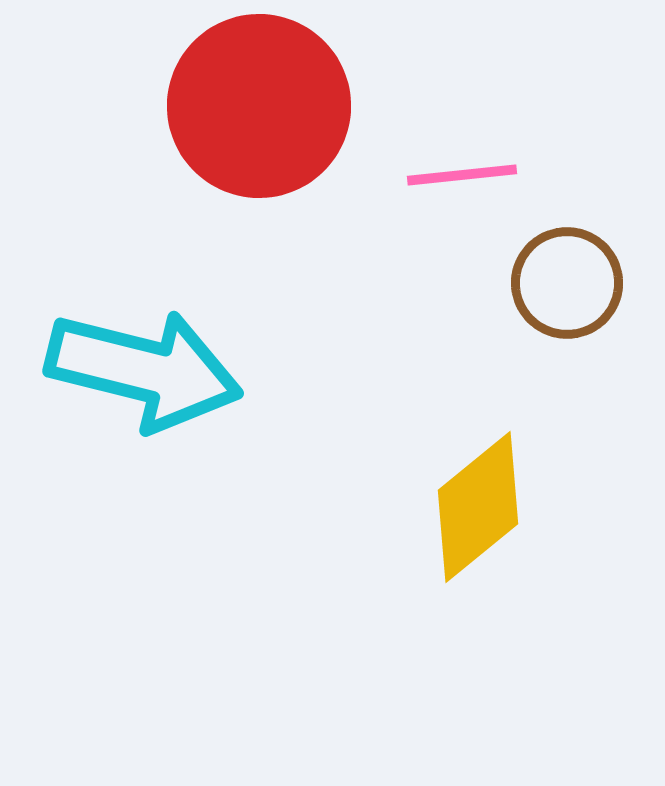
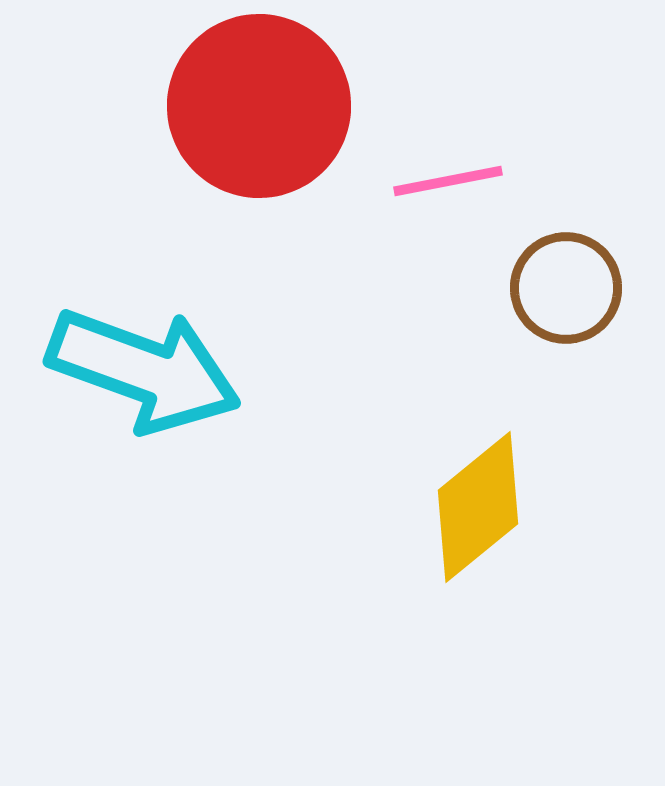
pink line: moved 14 px left, 6 px down; rotated 5 degrees counterclockwise
brown circle: moved 1 px left, 5 px down
cyan arrow: rotated 6 degrees clockwise
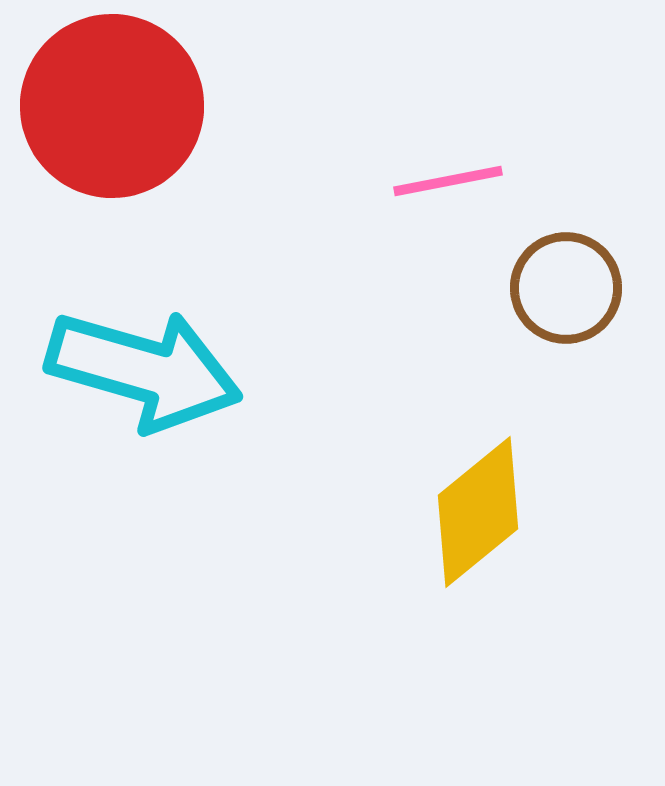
red circle: moved 147 px left
cyan arrow: rotated 4 degrees counterclockwise
yellow diamond: moved 5 px down
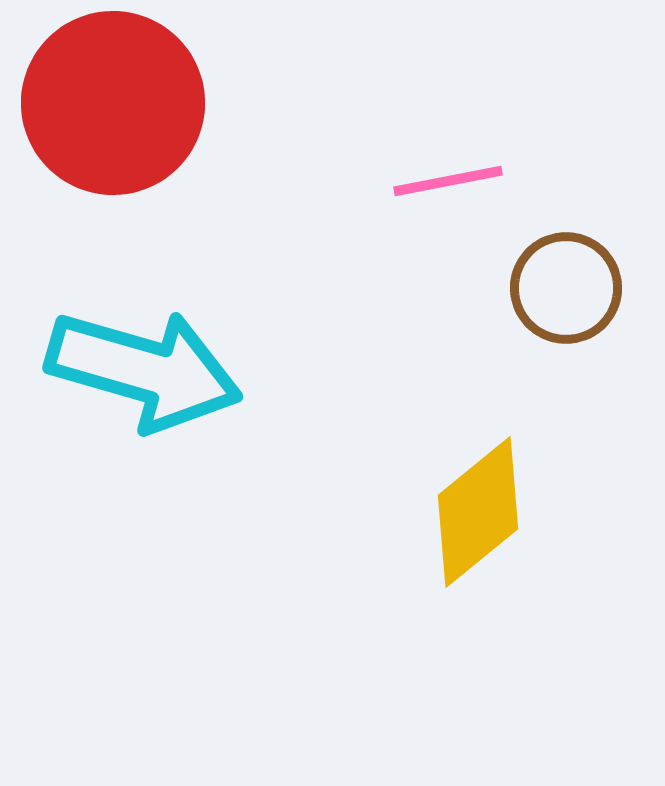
red circle: moved 1 px right, 3 px up
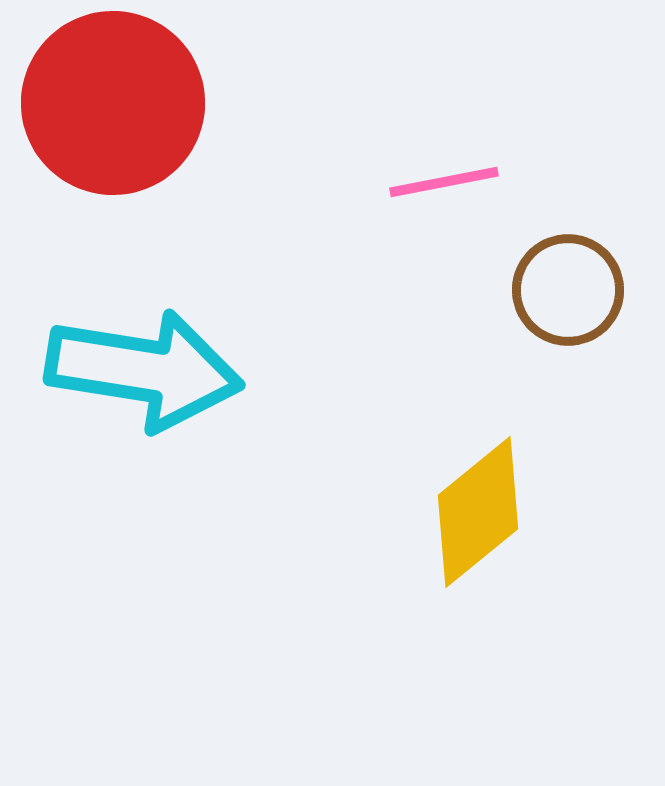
pink line: moved 4 px left, 1 px down
brown circle: moved 2 px right, 2 px down
cyan arrow: rotated 7 degrees counterclockwise
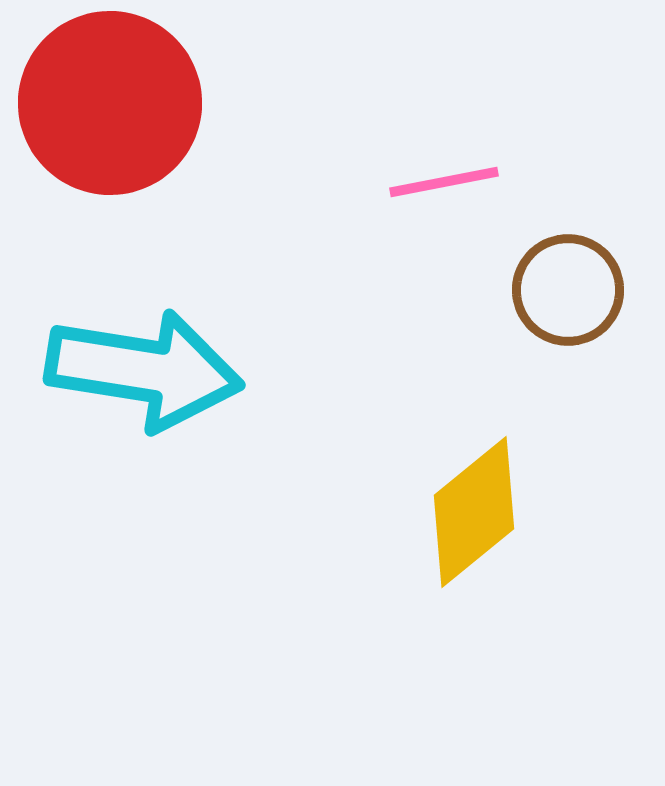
red circle: moved 3 px left
yellow diamond: moved 4 px left
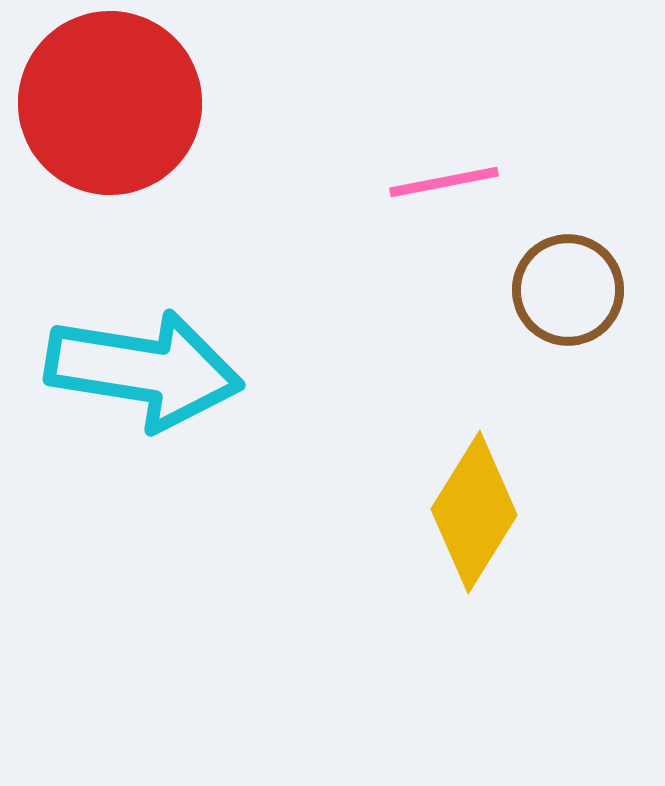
yellow diamond: rotated 19 degrees counterclockwise
